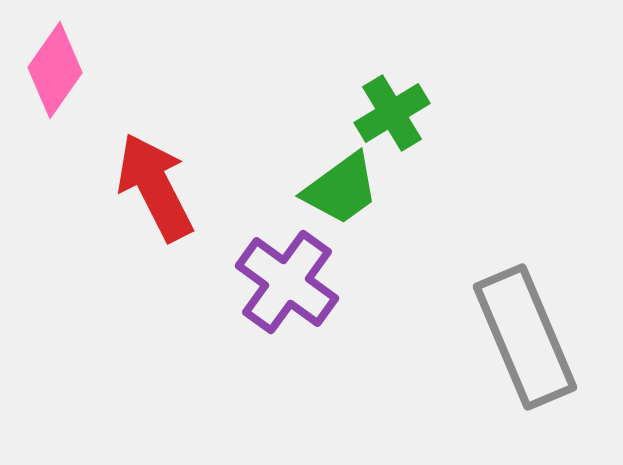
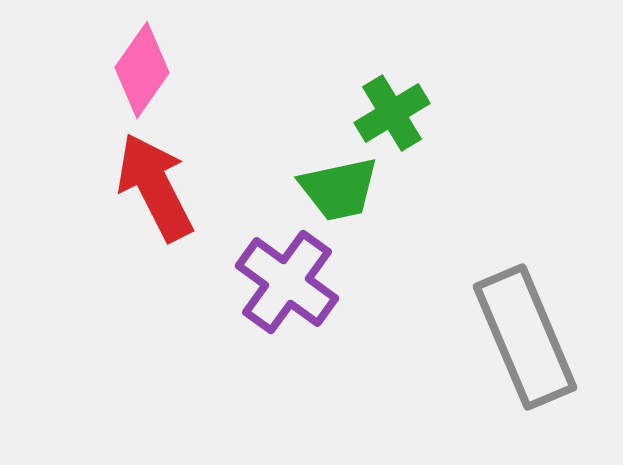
pink diamond: moved 87 px right
green trapezoid: moved 2 px left; rotated 24 degrees clockwise
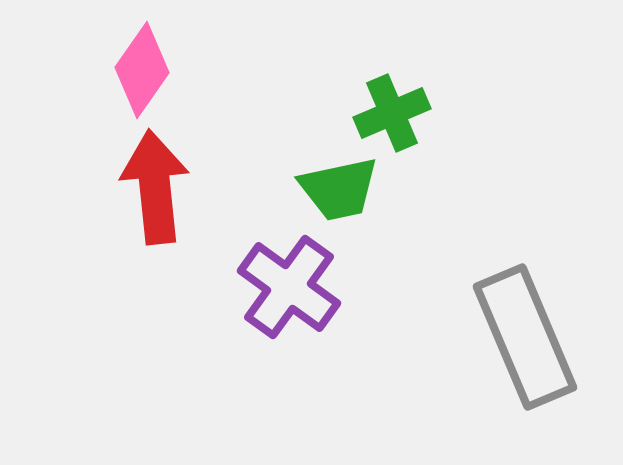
green cross: rotated 8 degrees clockwise
red arrow: rotated 21 degrees clockwise
purple cross: moved 2 px right, 5 px down
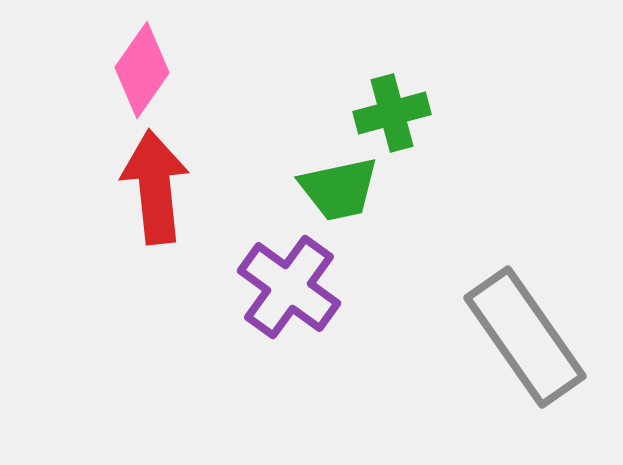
green cross: rotated 8 degrees clockwise
gray rectangle: rotated 12 degrees counterclockwise
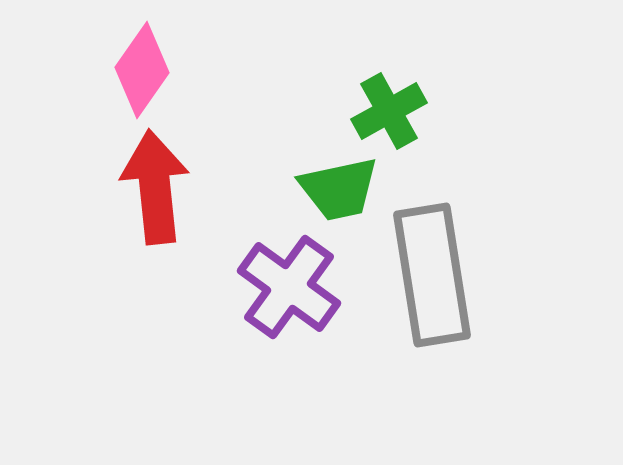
green cross: moved 3 px left, 2 px up; rotated 14 degrees counterclockwise
gray rectangle: moved 93 px left, 62 px up; rotated 26 degrees clockwise
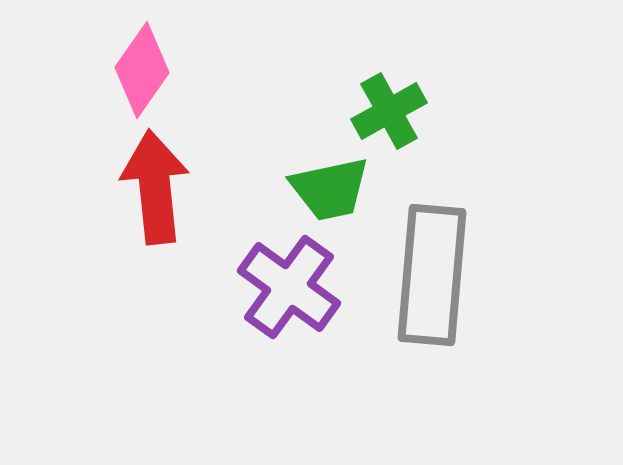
green trapezoid: moved 9 px left
gray rectangle: rotated 14 degrees clockwise
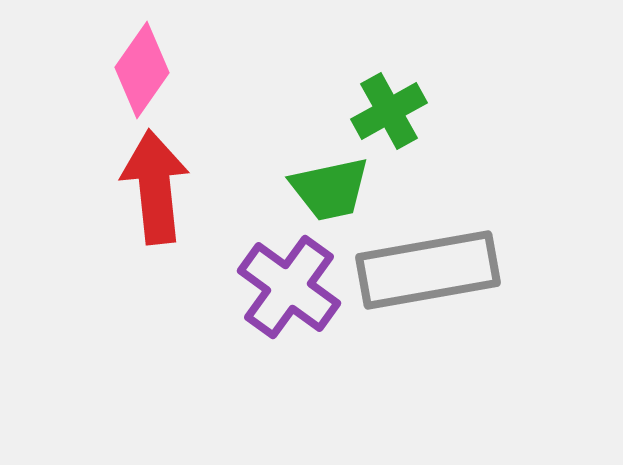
gray rectangle: moved 4 px left, 5 px up; rotated 75 degrees clockwise
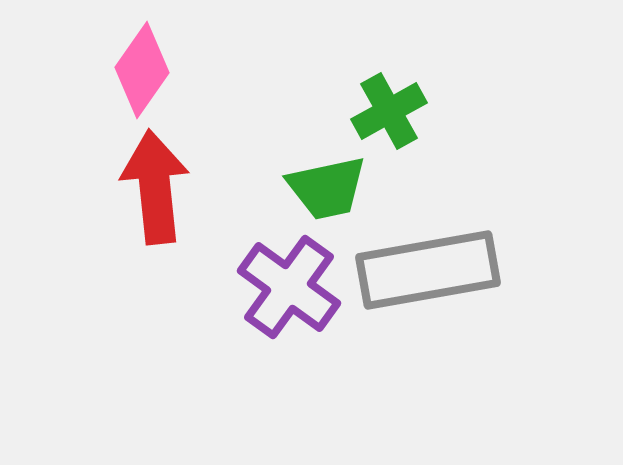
green trapezoid: moved 3 px left, 1 px up
